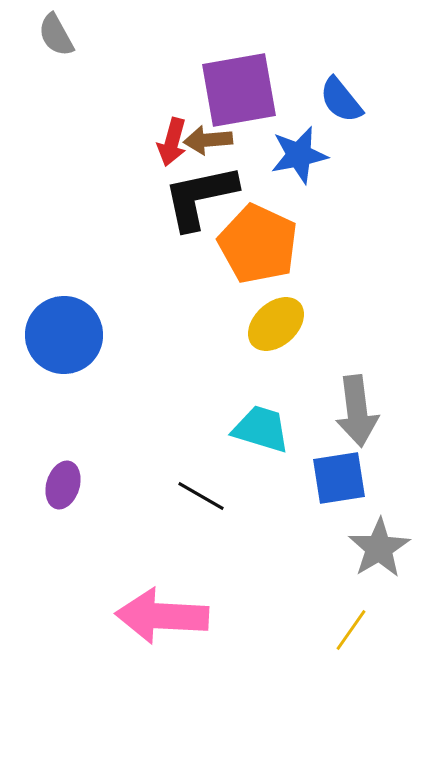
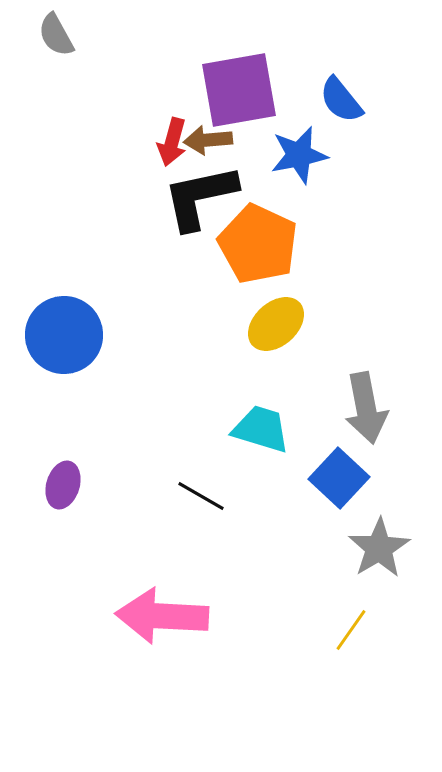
gray arrow: moved 9 px right, 3 px up; rotated 4 degrees counterclockwise
blue square: rotated 38 degrees counterclockwise
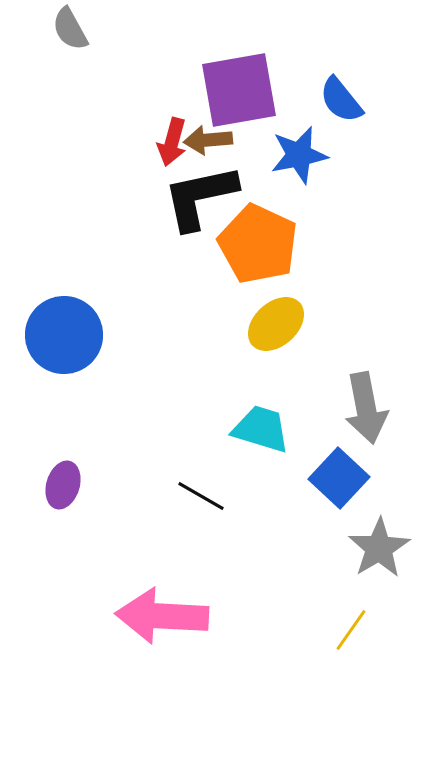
gray semicircle: moved 14 px right, 6 px up
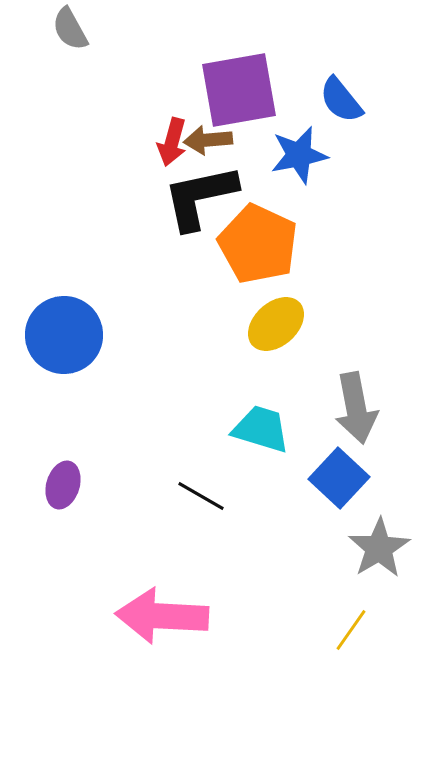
gray arrow: moved 10 px left
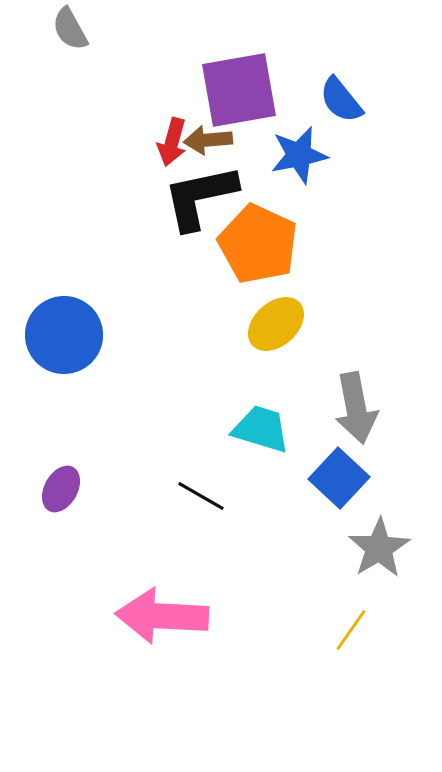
purple ellipse: moved 2 px left, 4 px down; rotated 12 degrees clockwise
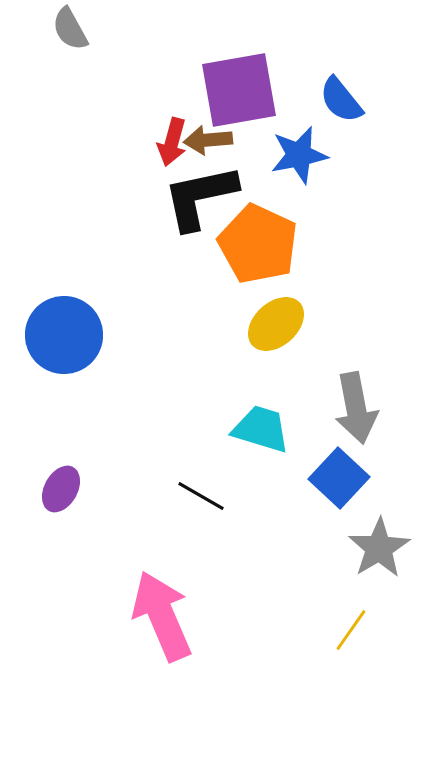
pink arrow: rotated 64 degrees clockwise
